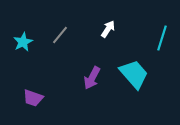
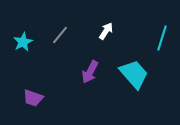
white arrow: moved 2 px left, 2 px down
purple arrow: moved 2 px left, 6 px up
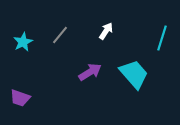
purple arrow: rotated 150 degrees counterclockwise
purple trapezoid: moved 13 px left
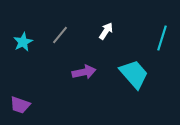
purple arrow: moved 6 px left; rotated 20 degrees clockwise
purple trapezoid: moved 7 px down
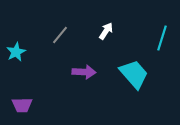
cyan star: moved 7 px left, 10 px down
purple arrow: rotated 15 degrees clockwise
purple trapezoid: moved 2 px right; rotated 20 degrees counterclockwise
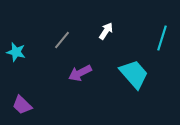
gray line: moved 2 px right, 5 px down
cyan star: rotated 30 degrees counterclockwise
purple arrow: moved 4 px left, 1 px down; rotated 150 degrees clockwise
purple trapezoid: rotated 45 degrees clockwise
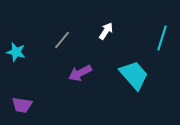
cyan trapezoid: moved 1 px down
purple trapezoid: rotated 35 degrees counterclockwise
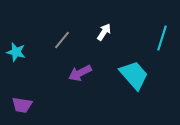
white arrow: moved 2 px left, 1 px down
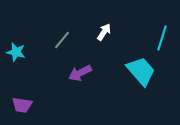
cyan trapezoid: moved 7 px right, 4 px up
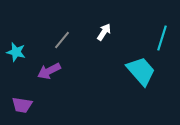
purple arrow: moved 31 px left, 2 px up
